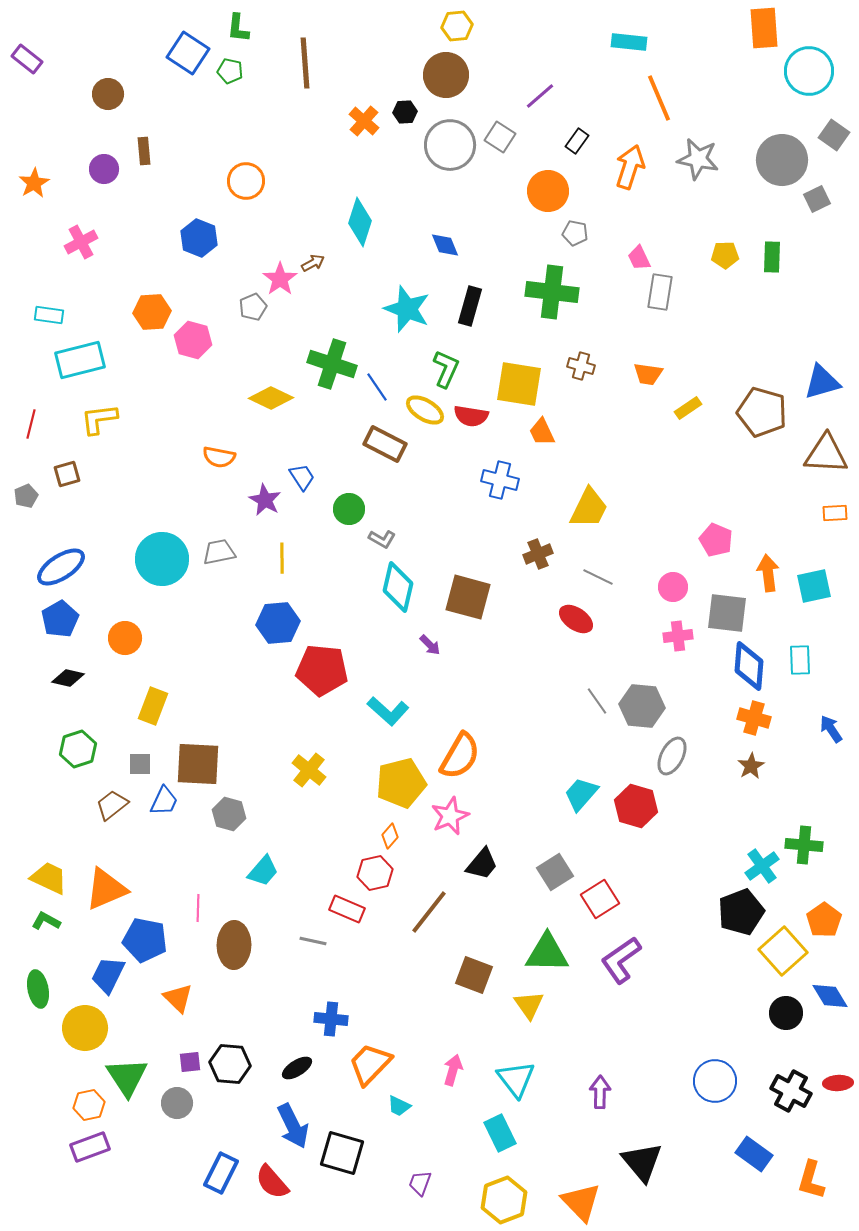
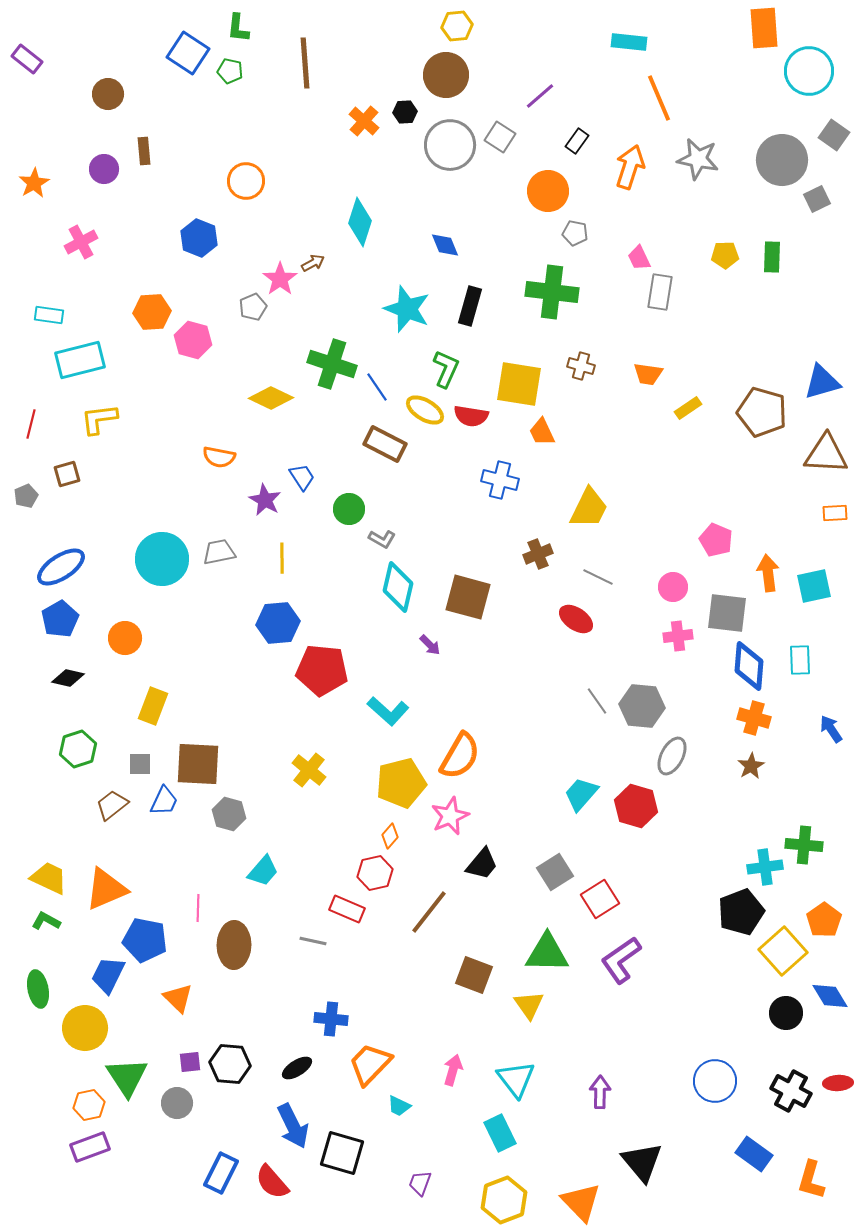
cyan cross at (762, 866): moved 3 px right, 1 px down; rotated 28 degrees clockwise
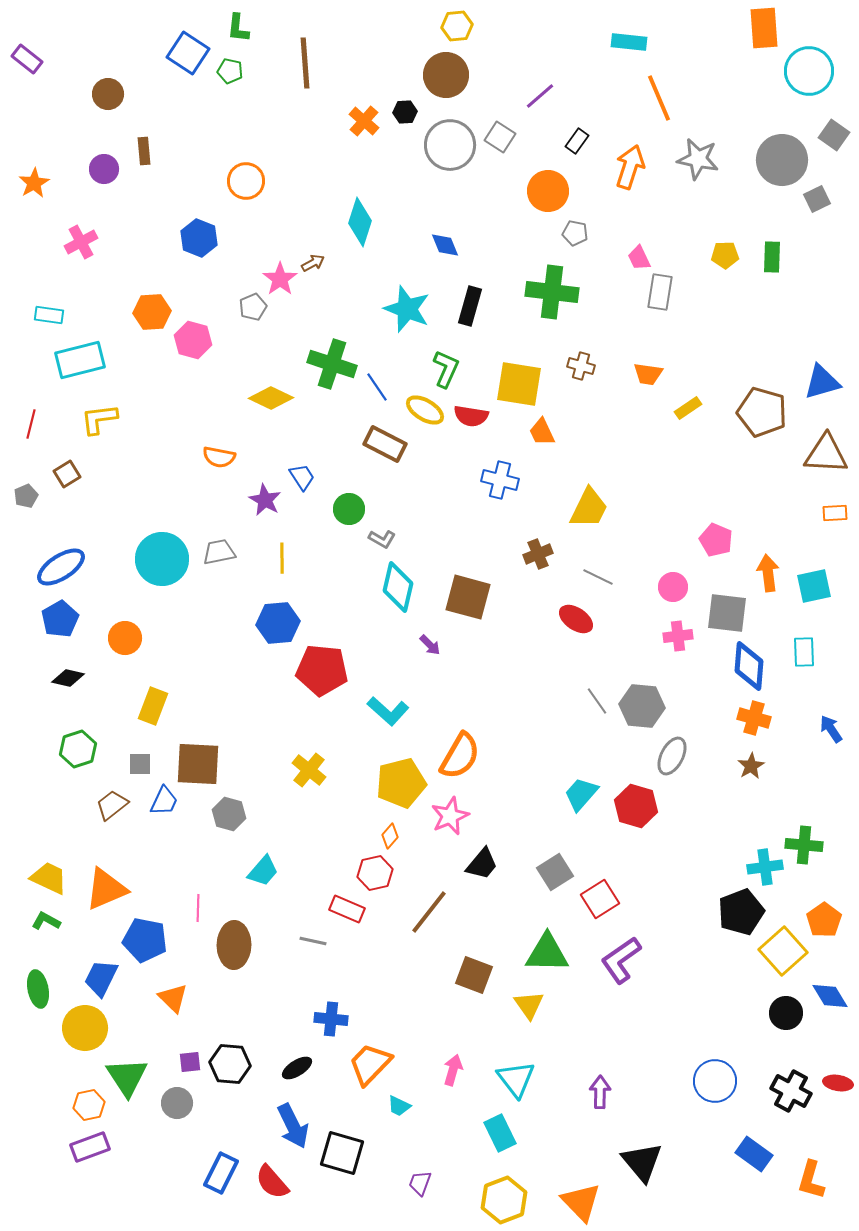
brown square at (67, 474): rotated 16 degrees counterclockwise
cyan rectangle at (800, 660): moved 4 px right, 8 px up
blue trapezoid at (108, 975): moved 7 px left, 3 px down
orange triangle at (178, 998): moved 5 px left
red ellipse at (838, 1083): rotated 12 degrees clockwise
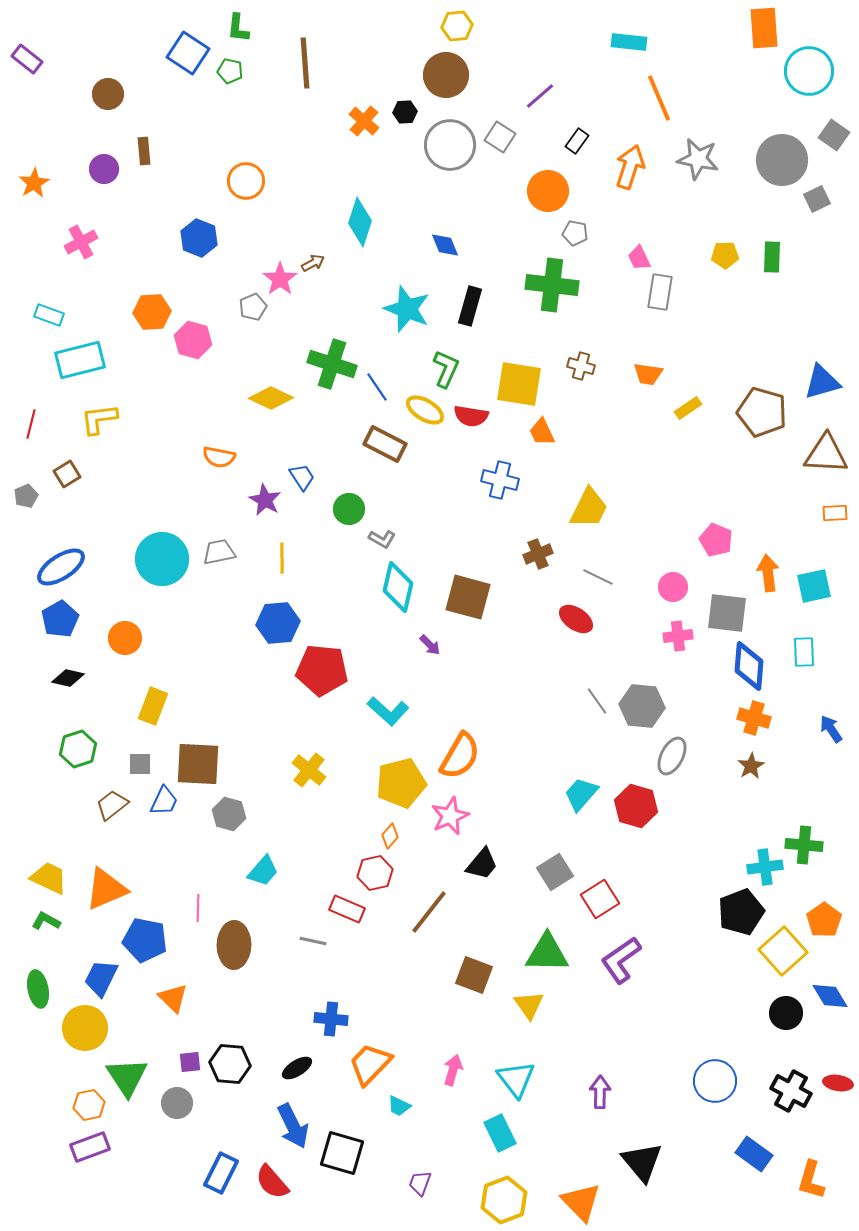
green cross at (552, 292): moved 7 px up
cyan rectangle at (49, 315): rotated 12 degrees clockwise
